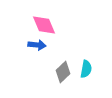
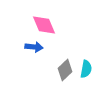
blue arrow: moved 3 px left, 2 px down
gray diamond: moved 2 px right, 2 px up
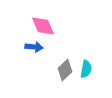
pink diamond: moved 1 px left, 1 px down
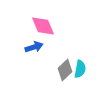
blue arrow: rotated 24 degrees counterclockwise
cyan semicircle: moved 6 px left
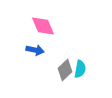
blue arrow: moved 1 px right, 3 px down; rotated 30 degrees clockwise
